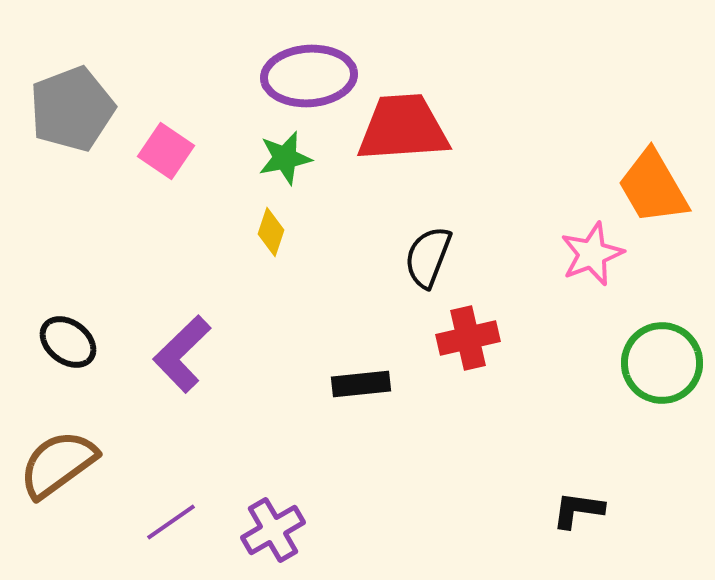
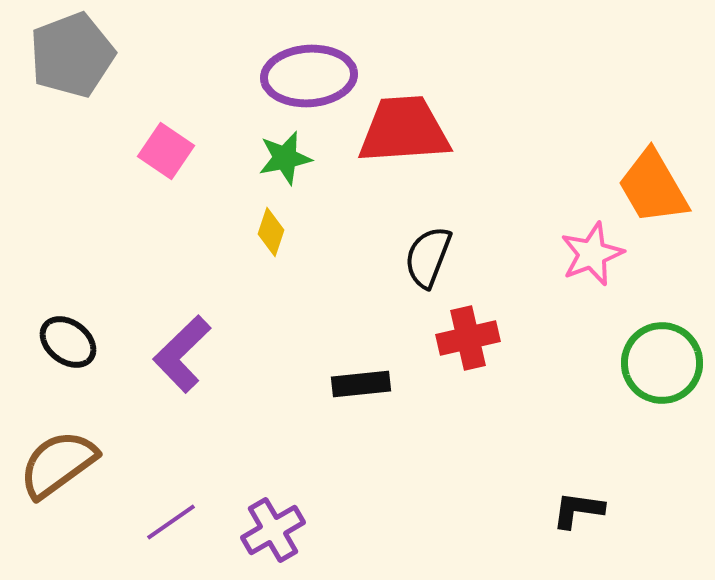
gray pentagon: moved 54 px up
red trapezoid: moved 1 px right, 2 px down
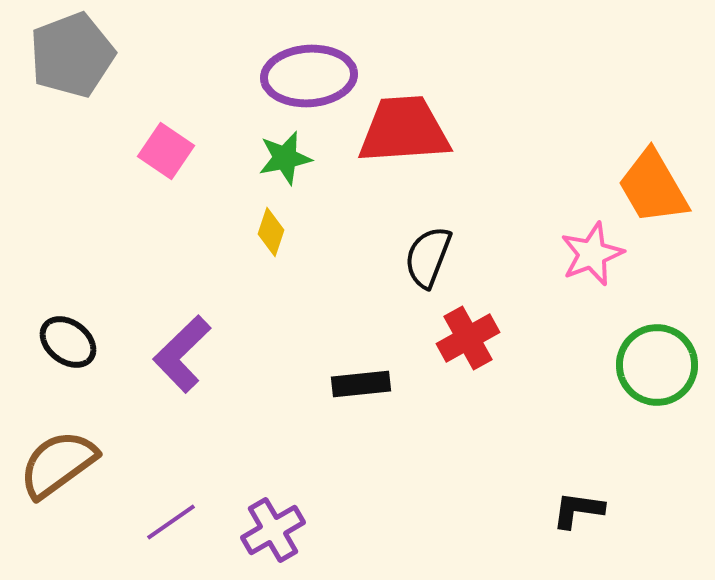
red cross: rotated 16 degrees counterclockwise
green circle: moved 5 px left, 2 px down
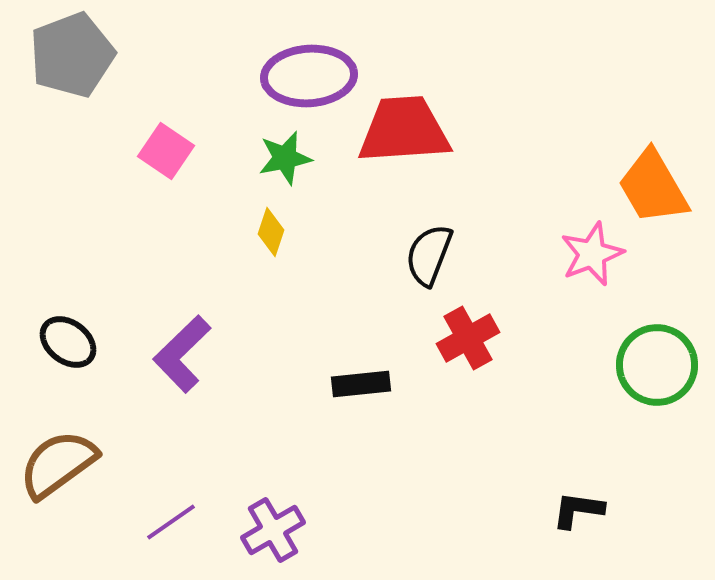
black semicircle: moved 1 px right, 2 px up
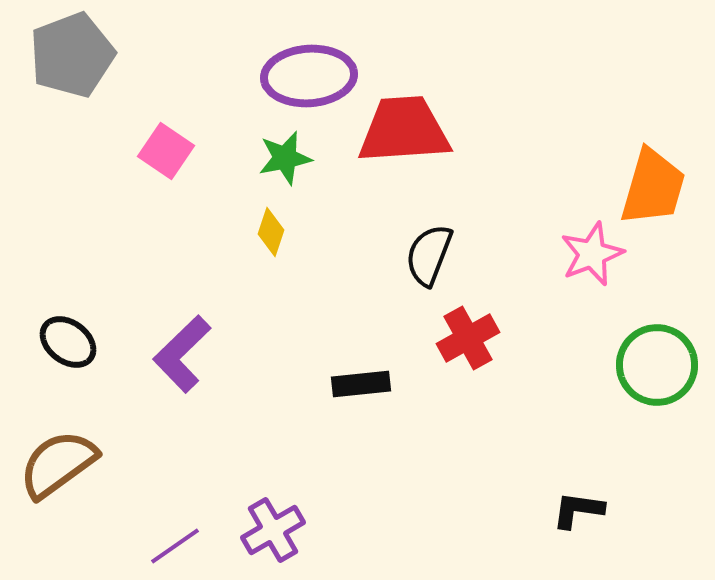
orange trapezoid: rotated 134 degrees counterclockwise
purple line: moved 4 px right, 24 px down
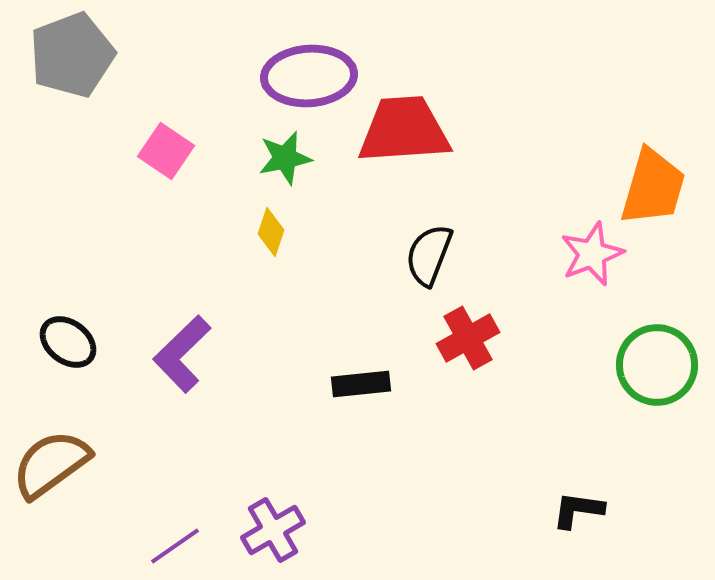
brown semicircle: moved 7 px left
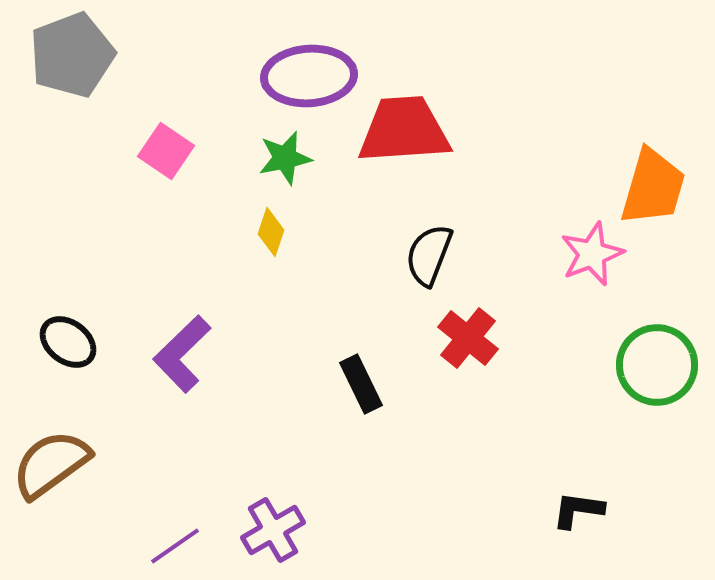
red cross: rotated 22 degrees counterclockwise
black rectangle: rotated 70 degrees clockwise
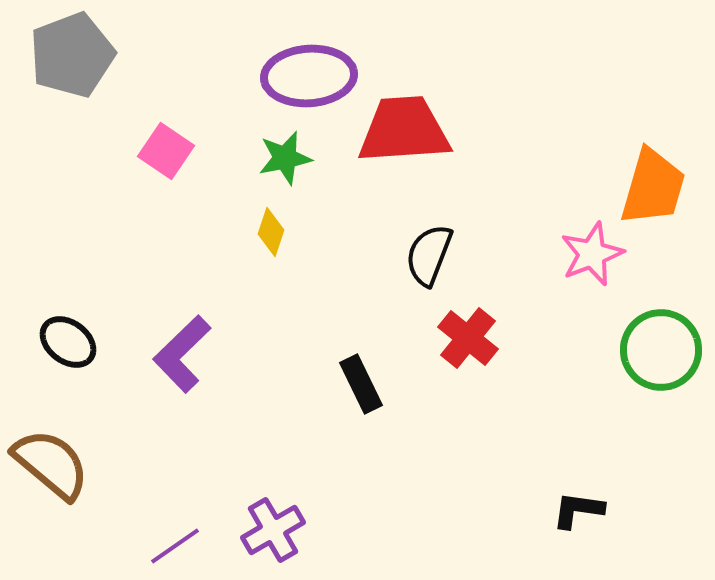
green circle: moved 4 px right, 15 px up
brown semicircle: rotated 76 degrees clockwise
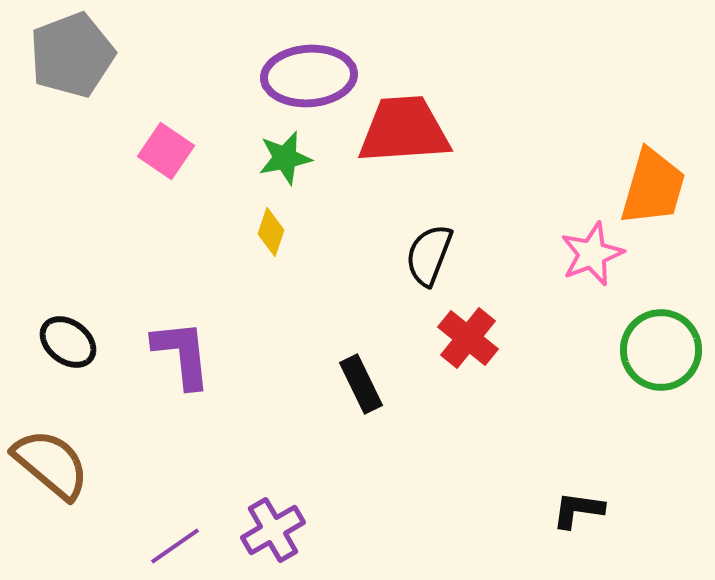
purple L-shape: rotated 128 degrees clockwise
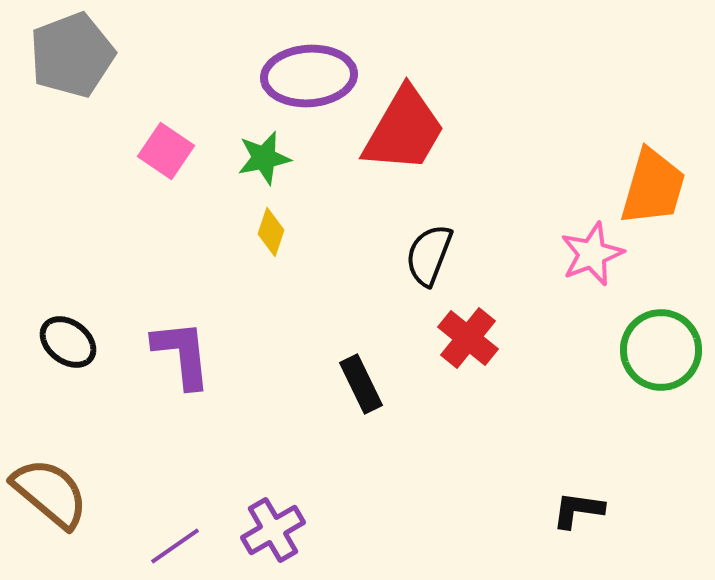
red trapezoid: rotated 124 degrees clockwise
green star: moved 21 px left
brown semicircle: moved 1 px left, 29 px down
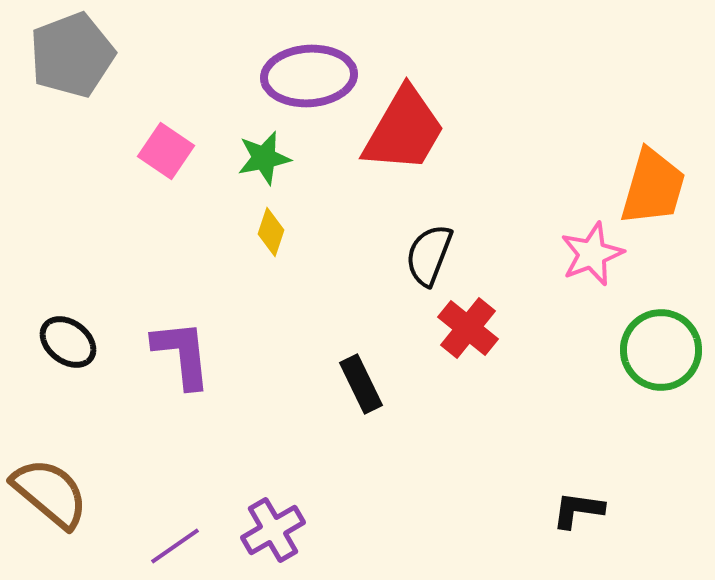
red cross: moved 10 px up
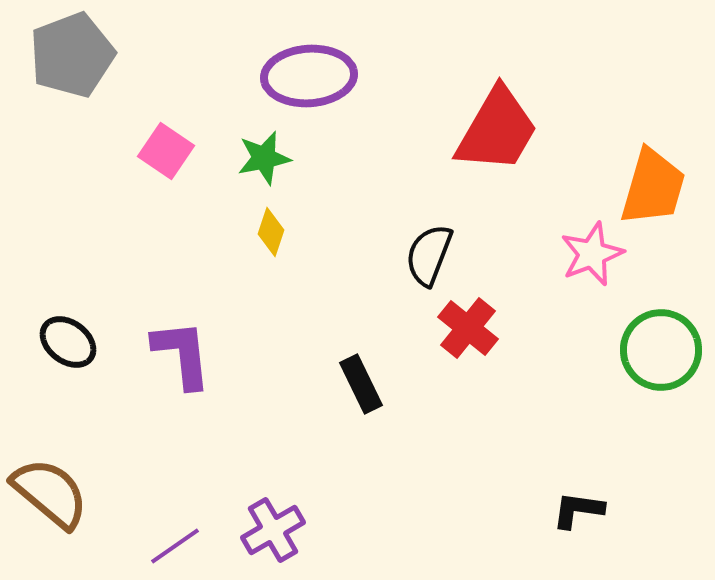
red trapezoid: moved 93 px right
